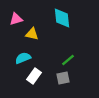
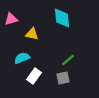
pink triangle: moved 5 px left
cyan semicircle: moved 1 px left
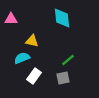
pink triangle: rotated 16 degrees clockwise
yellow triangle: moved 7 px down
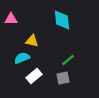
cyan diamond: moved 2 px down
white rectangle: rotated 14 degrees clockwise
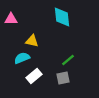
cyan diamond: moved 3 px up
